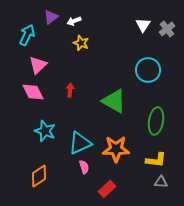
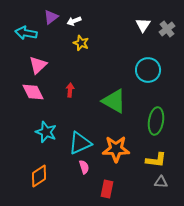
cyan arrow: moved 1 px left, 2 px up; rotated 105 degrees counterclockwise
cyan star: moved 1 px right, 1 px down
red rectangle: rotated 36 degrees counterclockwise
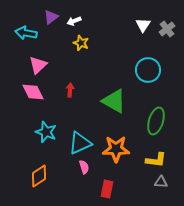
green ellipse: rotated 8 degrees clockwise
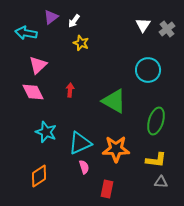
white arrow: rotated 32 degrees counterclockwise
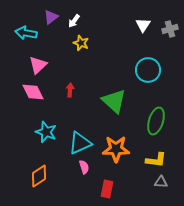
gray cross: moved 3 px right; rotated 21 degrees clockwise
green triangle: rotated 12 degrees clockwise
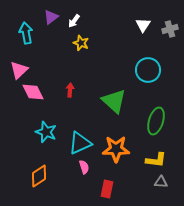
cyan arrow: rotated 70 degrees clockwise
pink triangle: moved 19 px left, 5 px down
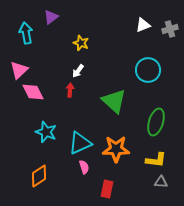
white arrow: moved 4 px right, 50 px down
white triangle: rotated 35 degrees clockwise
green ellipse: moved 1 px down
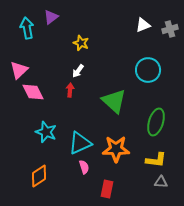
cyan arrow: moved 1 px right, 5 px up
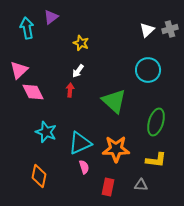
white triangle: moved 4 px right, 5 px down; rotated 21 degrees counterclockwise
orange diamond: rotated 45 degrees counterclockwise
gray triangle: moved 20 px left, 3 px down
red rectangle: moved 1 px right, 2 px up
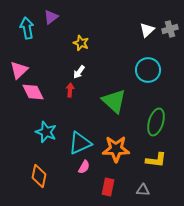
white arrow: moved 1 px right, 1 px down
pink semicircle: rotated 48 degrees clockwise
gray triangle: moved 2 px right, 5 px down
